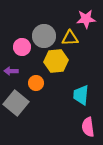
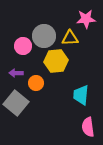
pink circle: moved 1 px right, 1 px up
purple arrow: moved 5 px right, 2 px down
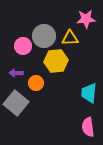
cyan trapezoid: moved 8 px right, 2 px up
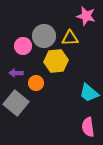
pink star: moved 3 px up; rotated 18 degrees clockwise
cyan trapezoid: rotated 55 degrees counterclockwise
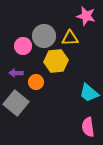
orange circle: moved 1 px up
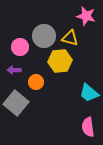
yellow triangle: rotated 18 degrees clockwise
pink circle: moved 3 px left, 1 px down
yellow hexagon: moved 4 px right
purple arrow: moved 2 px left, 3 px up
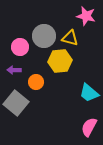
pink semicircle: moved 1 px right; rotated 36 degrees clockwise
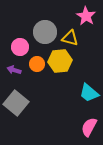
pink star: rotated 18 degrees clockwise
gray circle: moved 1 px right, 4 px up
purple arrow: rotated 16 degrees clockwise
orange circle: moved 1 px right, 18 px up
